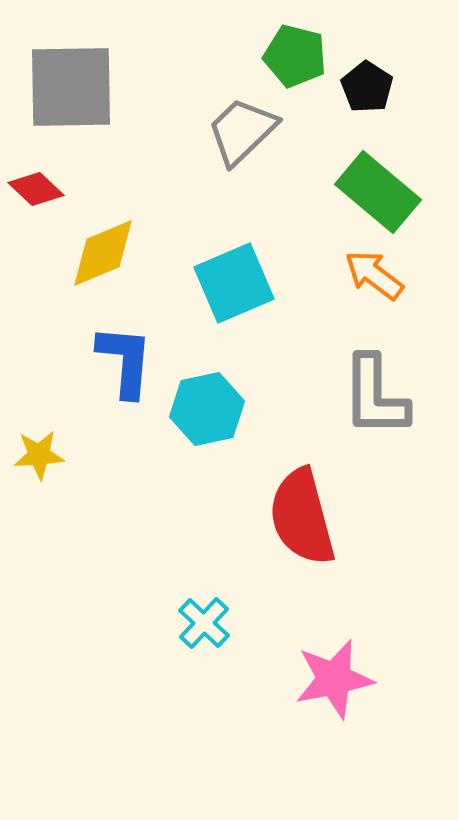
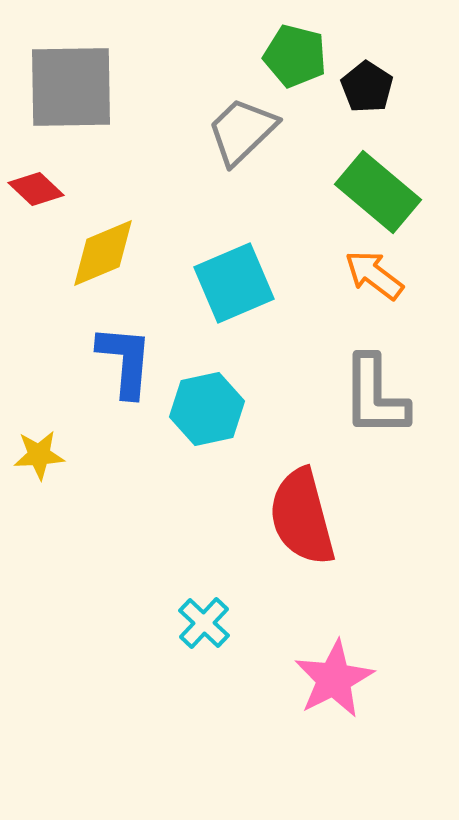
pink star: rotated 16 degrees counterclockwise
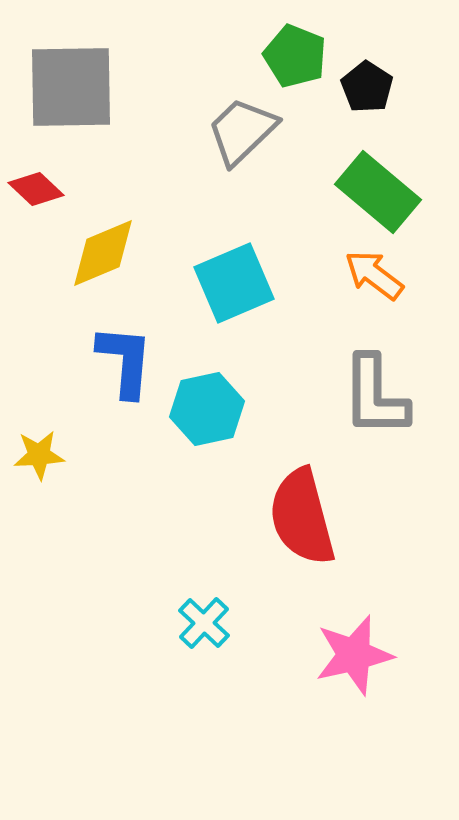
green pentagon: rotated 8 degrees clockwise
pink star: moved 20 px right, 24 px up; rotated 14 degrees clockwise
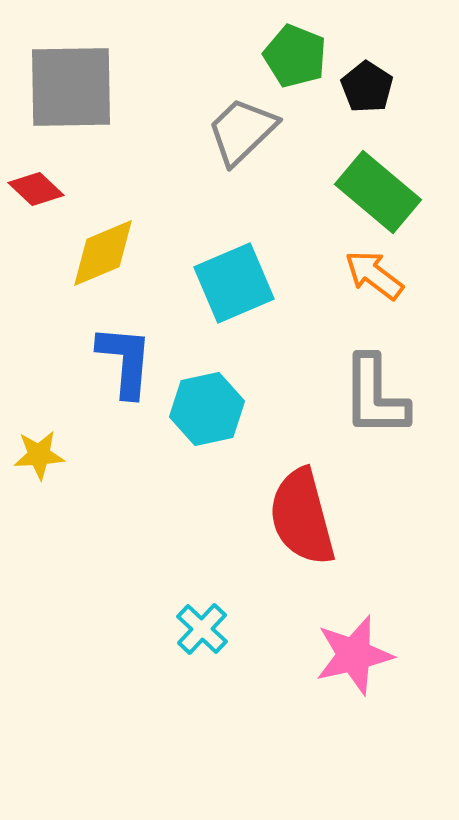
cyan cross: moved 2 px left, 6 px down
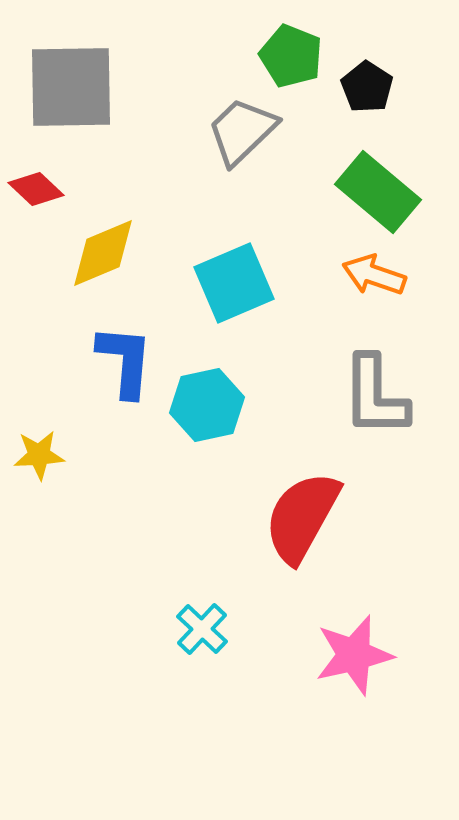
green pentagon: moved 4 px left
orange arrow: rotated 18 degrees counterclockwise
cyan hexagon: moved 4 px up
red semicircle: rotated 44 degrees clockwise
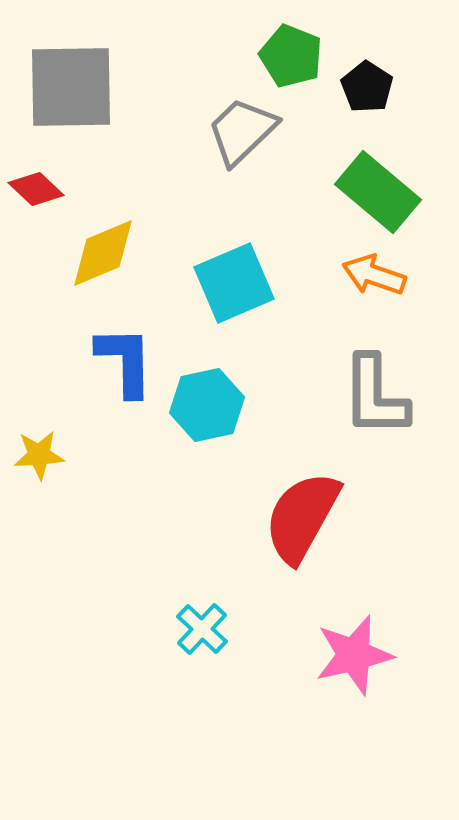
blue L-shape: rotated 6 degrees counterclockwise
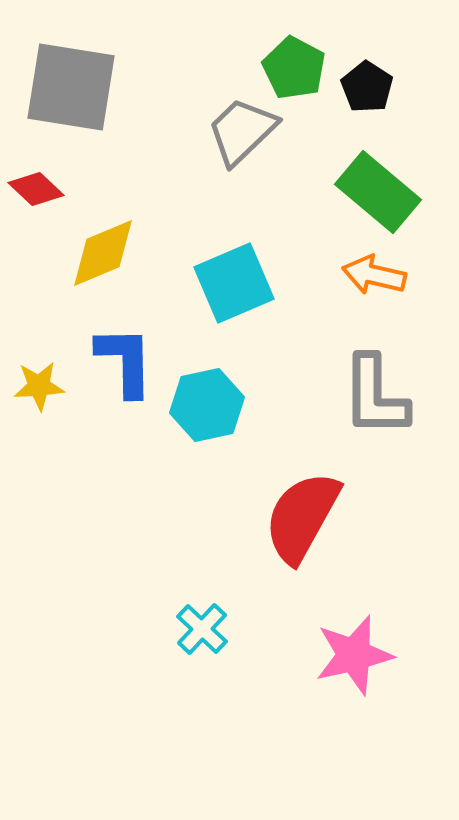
green pentagon: moved 3 px right, 12 px down; rotated 6 degrees clockwise
gray square: rotated 10 degrees clockwise
orange arrow: rotated 6 degrees counterclockwise
yellow star: moved 69 px up
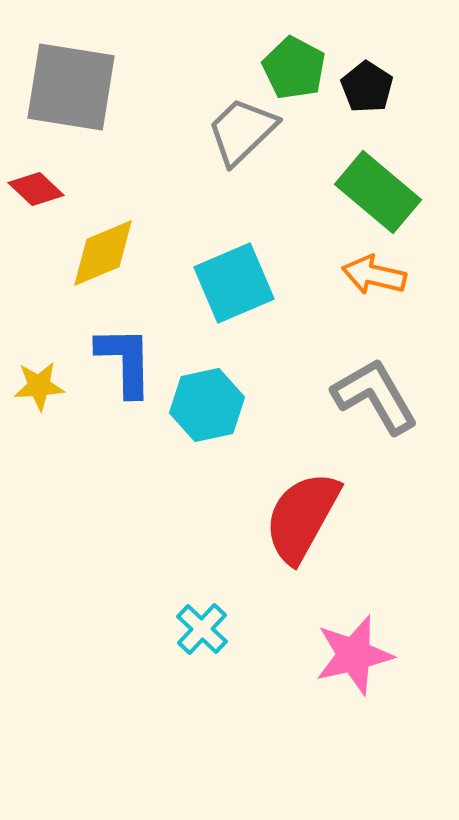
gray L-shape: rotated 150 degrees clockwise
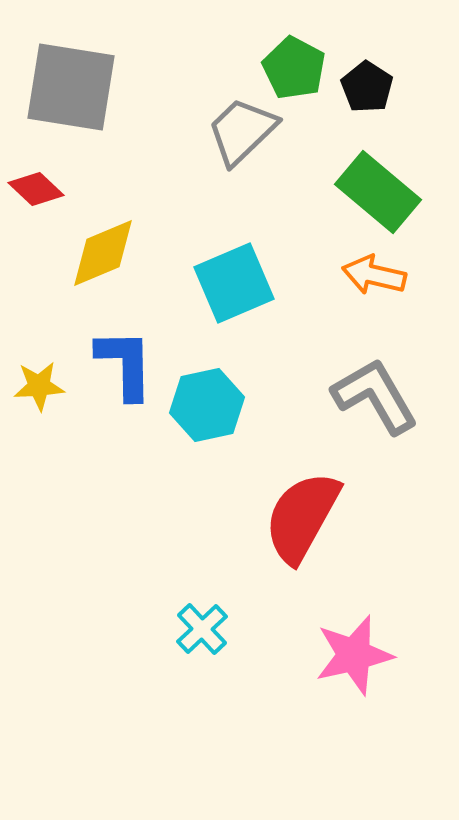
blue L-shape: moved 3 px down
cyan cross: rotated 4 degrees clockwise
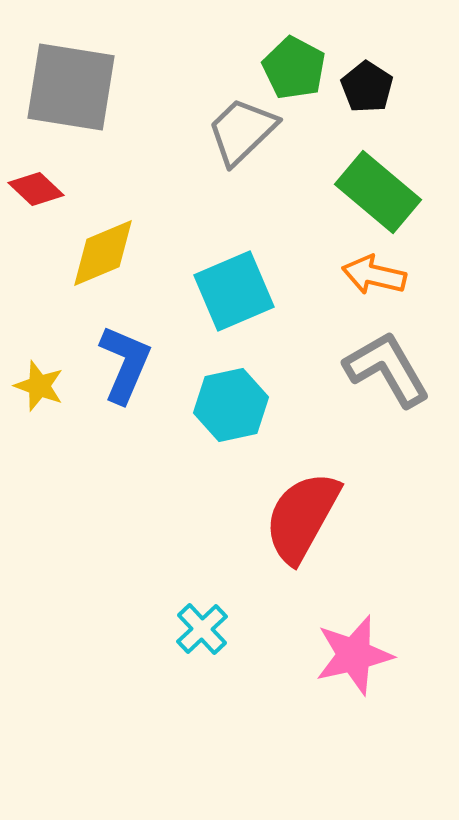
cyan square: moved 8 px down
blue L-shape: rotated 24 degrees clockwise
yellow star: rotated 24 degrees clockwise
gray L-shape: moved 12 px right, 27 px up
cyan hexagon: moved 24 px right
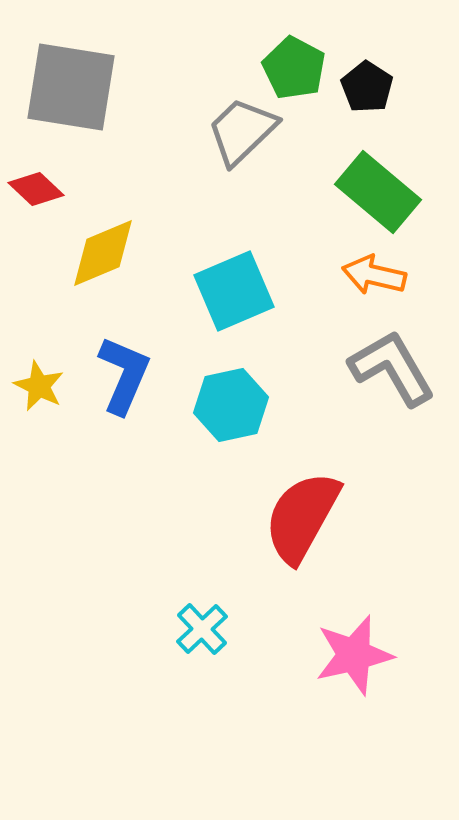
blue L-shape: moved 1 px left, 11 px down
gray L-shape: moved 5 px right, 1 px up
yellow star: rotated 6 degrees clockwise
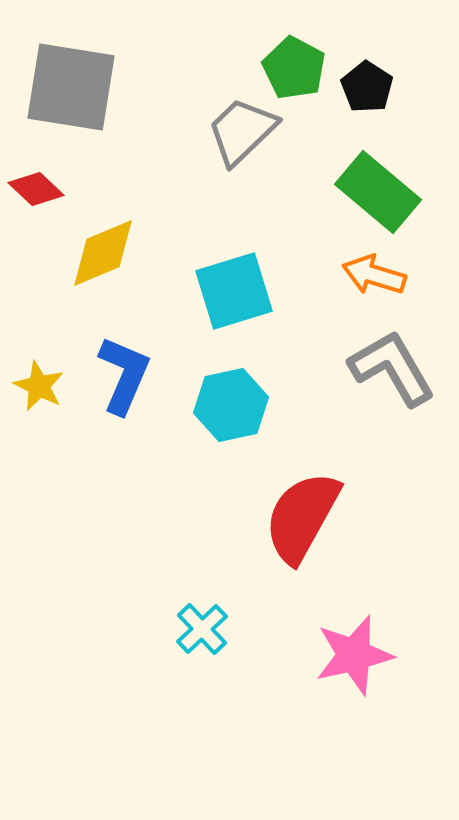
orange arrow: rotated 4 degrees clockwise
cyan square: rotated 6 degrees clockwise
